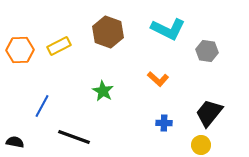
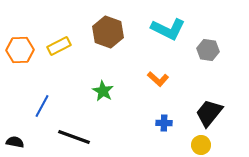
gray hexagon: moved 1 px right, 1 px up
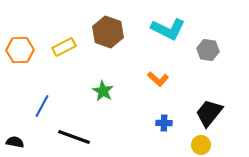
yellow rectangle: moved 5 px right, 1 px down
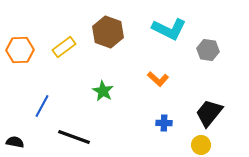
cyan L-shape: moved 1 px right
yellow rectangle: rotated 10 degrees counterclockwise
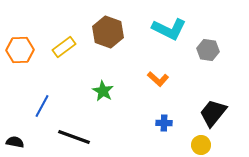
black trapezoid: moved 4 px right
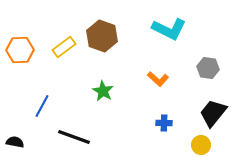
brown hexagon: moved 6 px left, 4 px down
gray hexagon: moved 18 px down
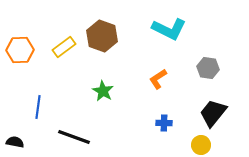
orange L-shape: rotated 105 degrees clockwise
blue line: moved 4 px left, 1 px down; rotated 20 degrees counterclockwise
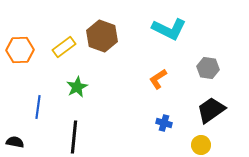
green star: moved 26 px left, 4 px up; rotated 15 degrees clockwise
black trapezoid: moved 2 px left, 3 px up; rotated 16 degrees clockwise
blue cross: rotated 14 degrees clockwise
black line: rotated 76 degrees clockwise
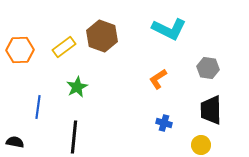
black trapezoid: rotated 56 degrees counterclockwise
